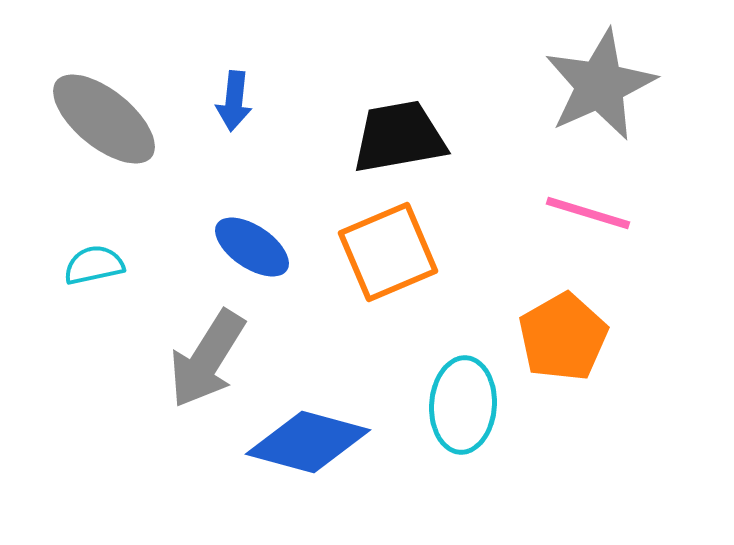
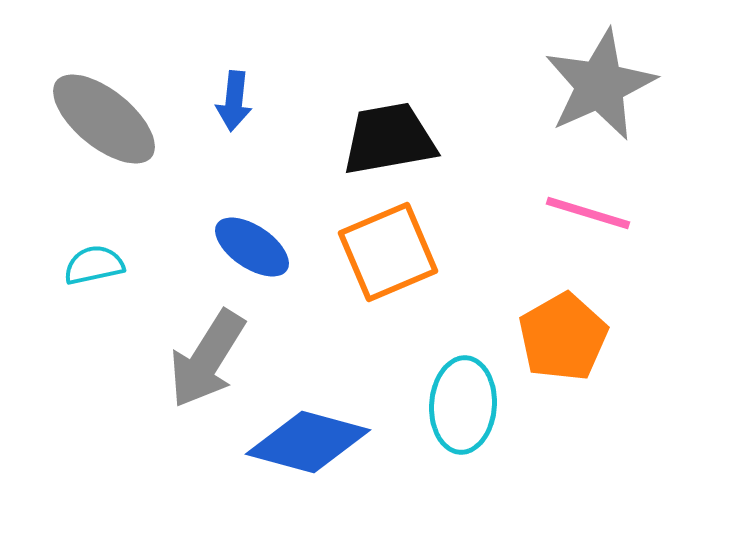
black trapezoid: moved 10 px left, 2 px down
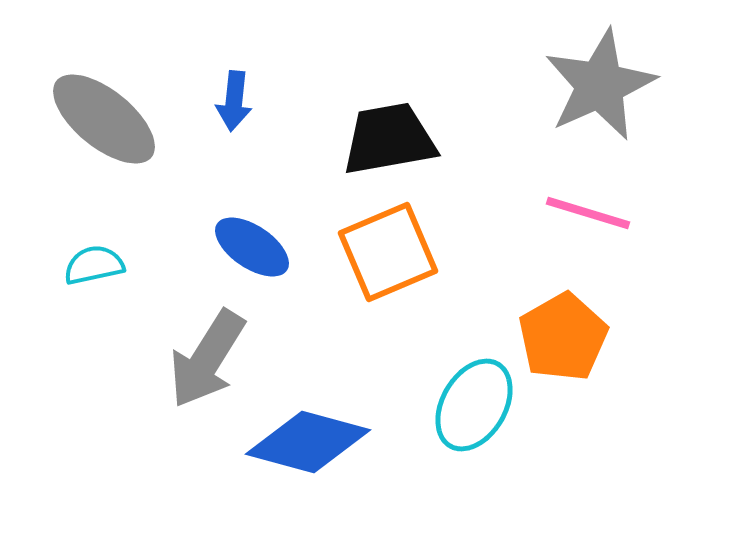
cyan ellipse: moved 11 px right; rotated 26 degrees clockwise
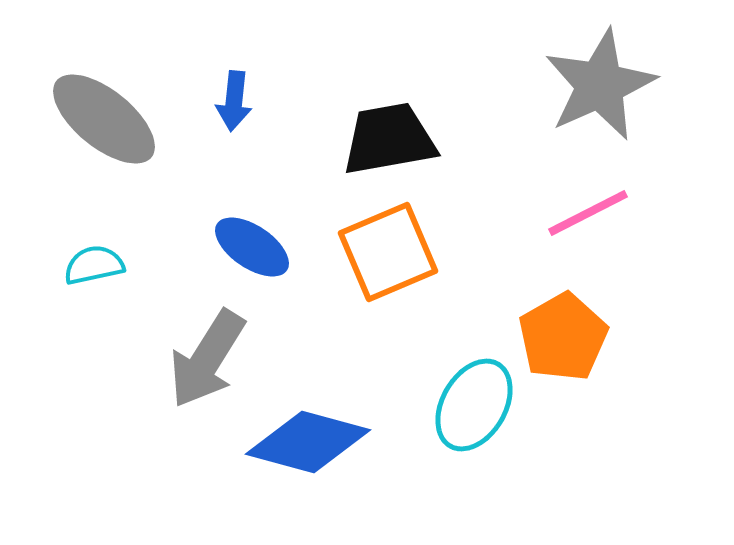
pink line: rotated 44 degrees counterclockwise
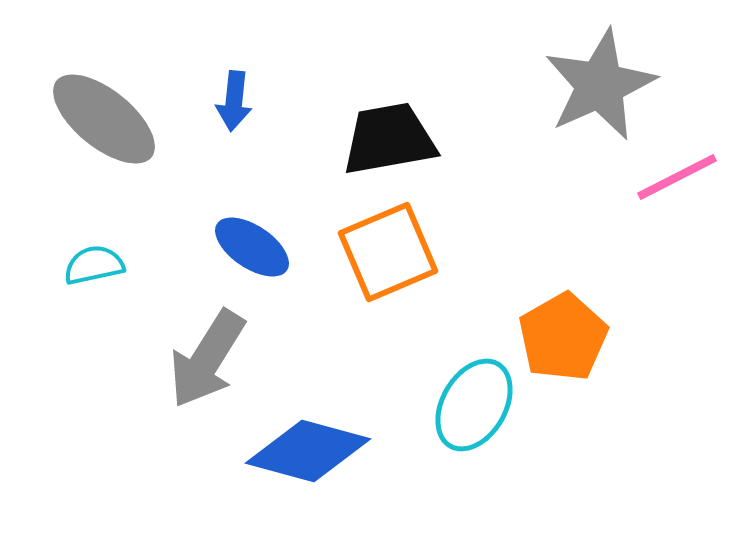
pink line: moved 89 px right, 36 px up
blue diamond: moved 9 px down
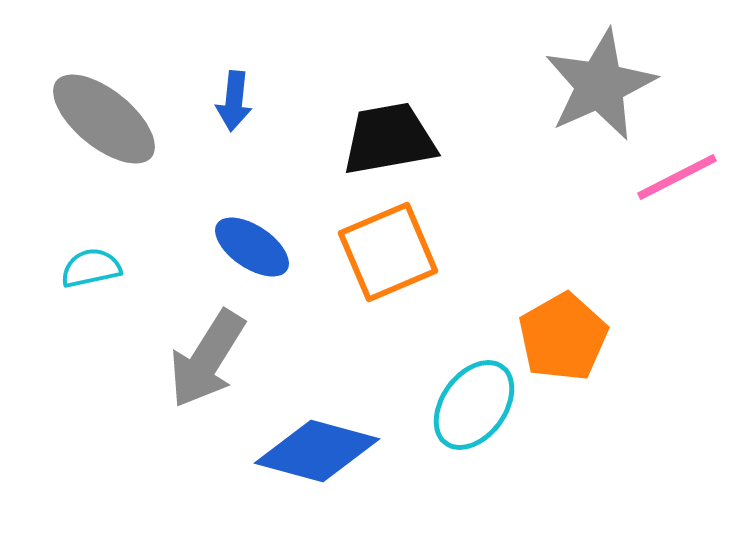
cyan semicircle: moved 3 px left, 3 px down
cyan ellipse: rotated 6 degrees clockwise
blue diamond: moved 9 px right
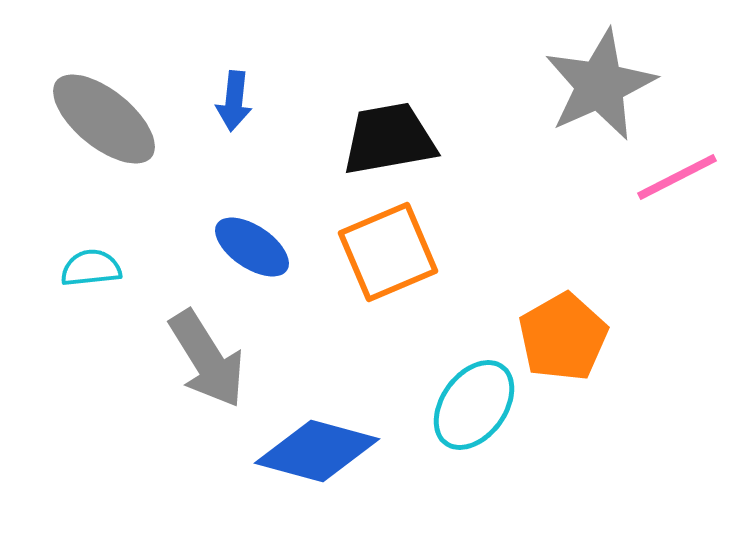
cyan semicircle: rotated 6 degrees clockwise
gray arrow: rotated 64 degrees counterclockwise
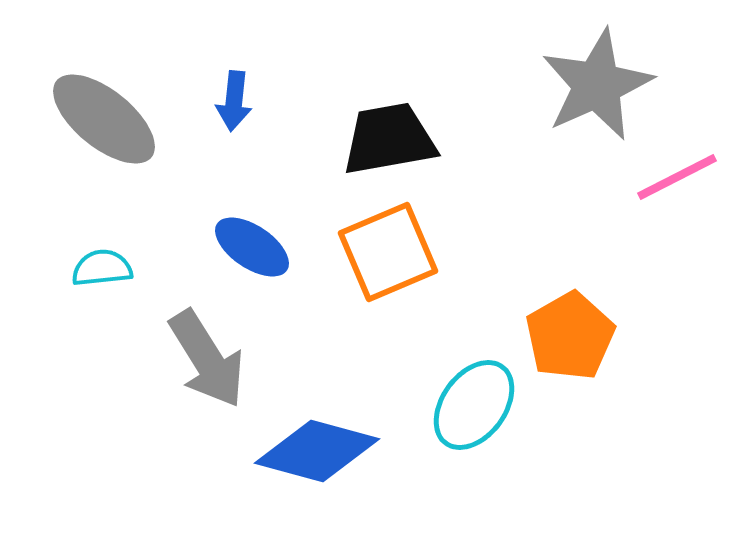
gray star: moved 3 px left
cyan semicircle: moved 11 px right
orange pentagon: moved 7 px right, 1 px up
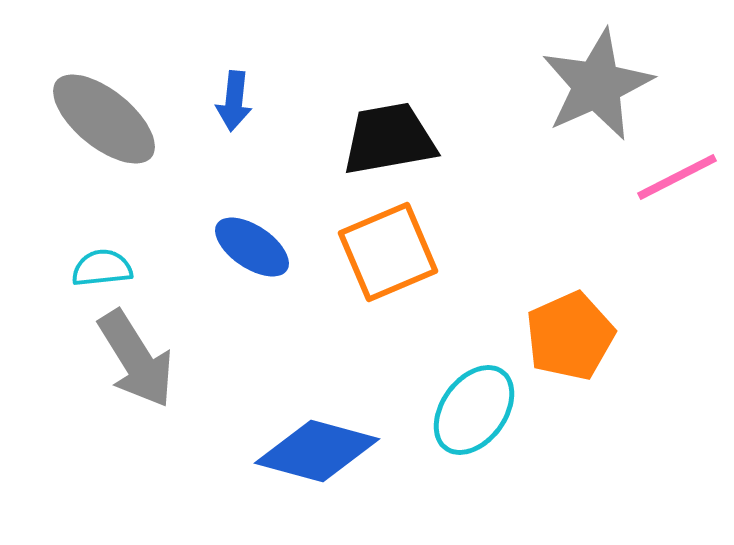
orange pentagon: rotated 6 degrees clockwise
gray arrow: moved 71 px left
cyan ellipse: moved 5 px down
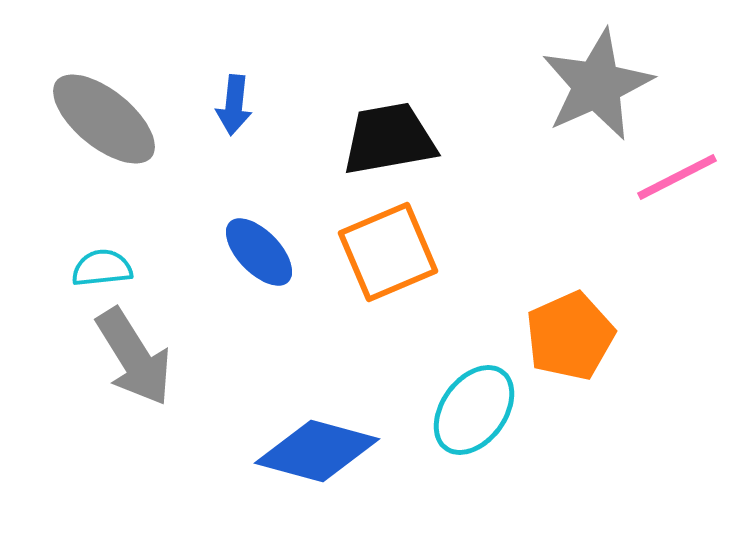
blue arrow: moved 4 px down
blue ellipse: moved 7 px right, 5 px down; rotated 12 degrees clockwise
gray arrow: moved 2 px left, 2 px up
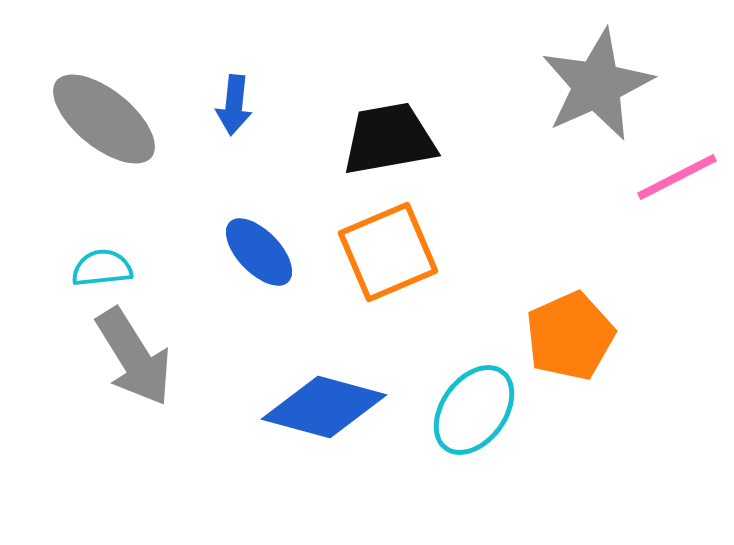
blue diamond: moved 7 px right, 44 px up
